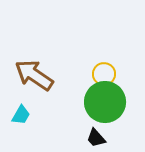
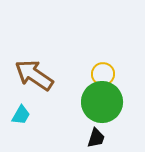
yellow circle: moved 1 px left
green circle: moved 3 px left
black trapezoid: rotated 120 degrees counterclockwise
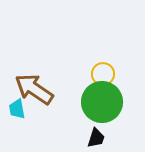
brown arrow: moved 14 px down
cyan trapezoid: moved 4 px left, 6 px up; rotated 140 degrees clockwise
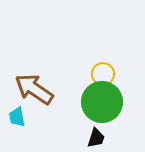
cyan trapezoid: moved 8 px down
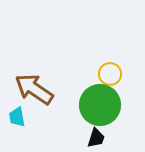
yellow circle: moved 7 px right
green circle: moved 2 px left, 3 px down
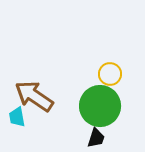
brown arrow: moved 7 px down
green circle: moved 1 px down
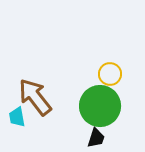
brown arrow: moved 1 px right, 1 px down; rotated 18 degrees clockwise
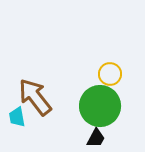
black trapezoid: rotated 10 degrees clockwise
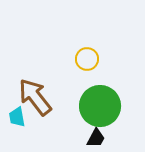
yellow circle: moved 23 px left, 15 px up
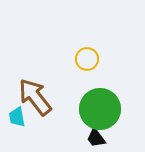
green circle: moved 3 px down
black trapezoid: rotated 115 degrees clockwise
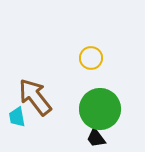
yellow circle: moved 4 px right, 1 px up
